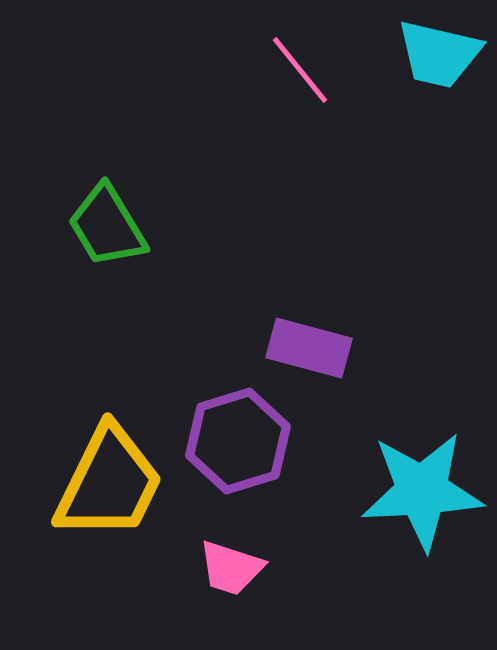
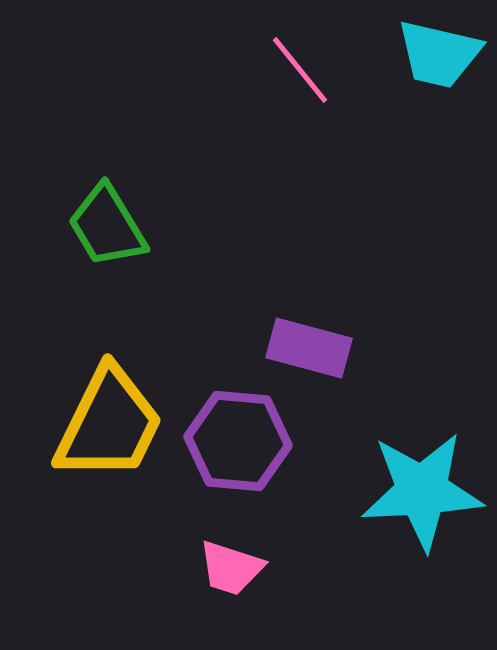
purple hexagon: rotated 22 degrees clockwise
yellow trapezoid: moved 59 px up
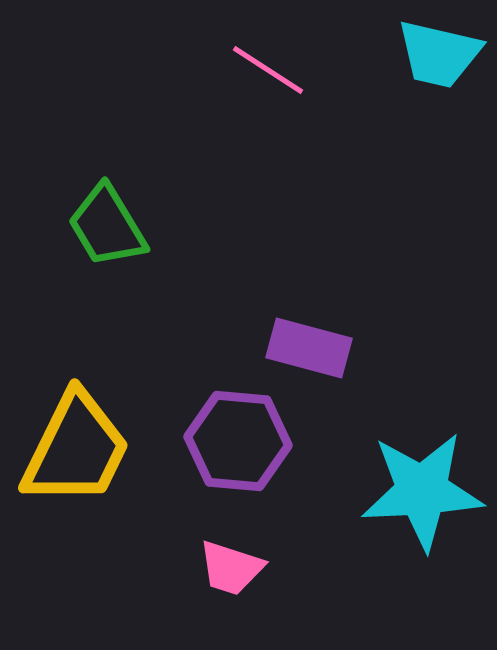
pink line: moved 32 px left; rotated 18 degrees counterclockwise
yellow trapezoid: moved 33 px left, 25 px down
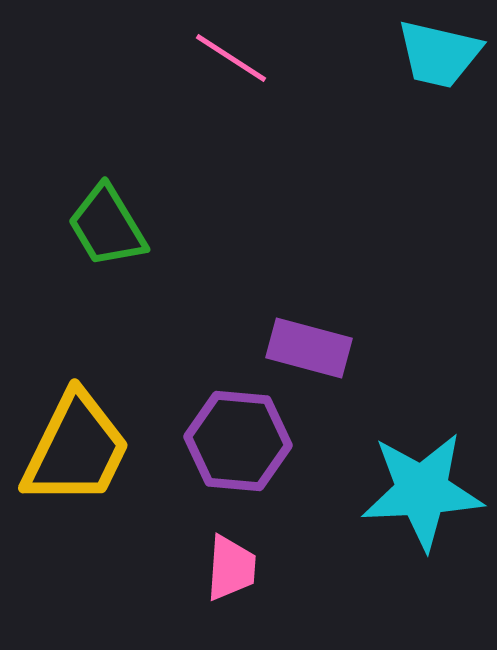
pink line: moved 37 px left, 12 px up
pink trapezoid: rotated 104 degrees counterclockwise
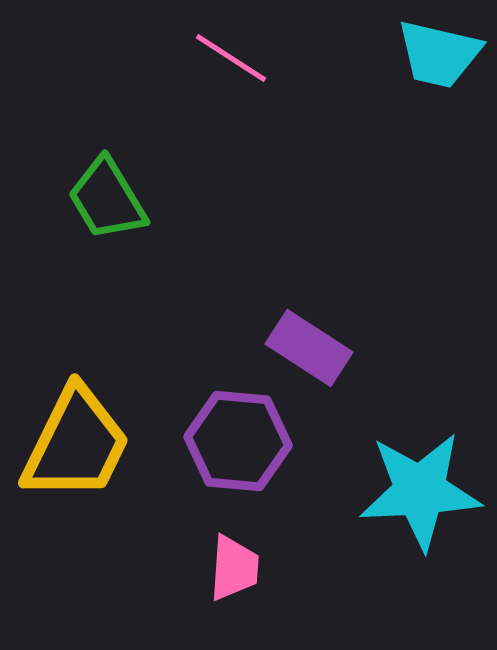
green trapezoid: moved 27 px up
purple rectangle: rotated 18 degrees clockwise
yellow trapezoid: moved 5 px up
cyan star: moved 2 px left
pink trapezoid: moved 3 px right
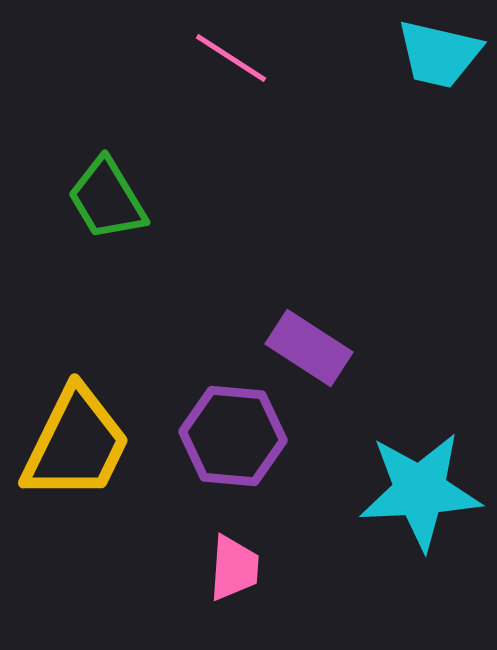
purple hexagon: moved 5 px left, 5 px up
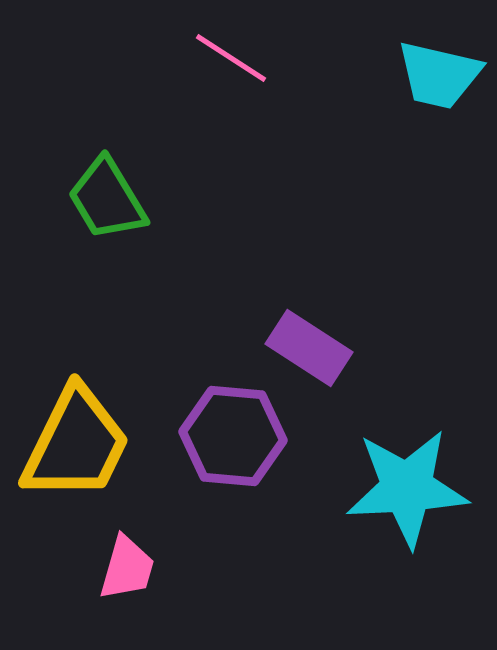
cyan trapezoid: moved 21 px down
cyan star: moved 13 px left, 3 px up
pink trapezoid: moved 107 px left; rotated 12 degrees clockwise
